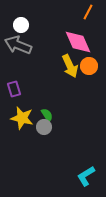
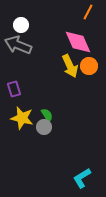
cyan L-shape: moved 4 px left, 2 px down
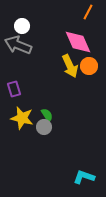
white circle: moved 1 px right, 1 px down
cyan L-shape: moved 2 px right, 1 px up; rotated 50 degrees clockwise
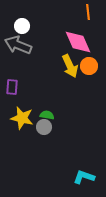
orange line: rotated 35 degrees counterclockwise
purple rectangle: moved 2 px left, 2 px up; rotated 21 degrees clockwise
green semicircle: rotated 48 degrees counterclockwise
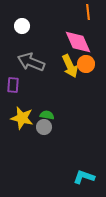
gray arrow: moved 13 px right, 17 px down
orange circle: moved 3 px left, 2 px up
purple rectangle: moved 1 px right, 2 px up
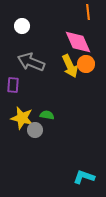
gray circle: moved 9 px left, 3 px down
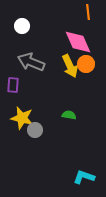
green semicircle: moved 22 px right
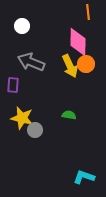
pink diamond: rotated 24 degrees clockwise
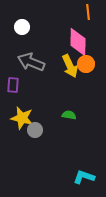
white circle: moved 1 px down
